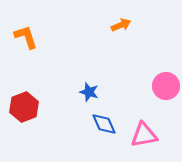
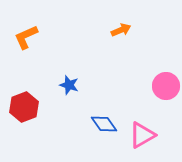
orange arrow: moved 5 px down
orange L-shape: rotated 96 degrees counterclockwise
blue star: moved 20 px left, 7 px up
blue diamond: rotated 12 degrees counterclockwise
pink triangle: moved 2 px left; rotated 20 degrees counterclockwise
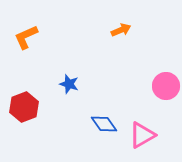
blue star: moved 1 px up
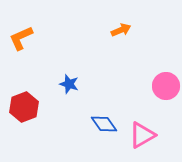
orange L-shape: moved 5 px left, 1 px down
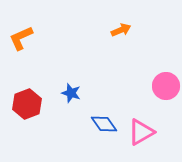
blue star: moved 2 px right, 9 px down
red hexagon: moved 3 px right, 3 px up
pink triangle: moved 1 px left, 3 px up
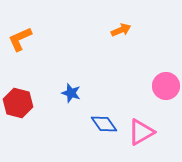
orange L-shape: moved 1 px left, 1 px down
red hexagon: moved 9 px left, 1 px up; rotated 24 degrees counterclockwise
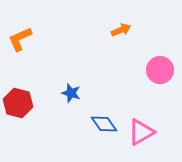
pink circle: moved 6 px left, 16 px up
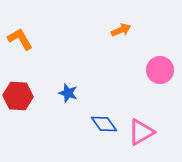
orange L-shape: rotated 84 degrees clockwise
blue star: moved 3 px left
red hexagon: moved 7 px up; rotated 12 degrees counterclockwise
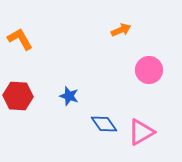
pink circle: moved 11 px left
blue star: moved 1 px right, 3 px down
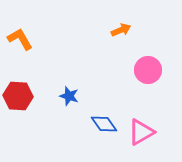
pink circle: moved 1 px left
